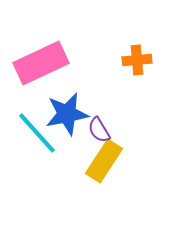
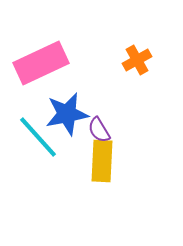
orange cross: rotated 24 degrees counterclockwise
cyan line: moved 1 px right, 4 px down
yellow rectangle: moved 2 px left; rotated 30 degrees counterclockwise
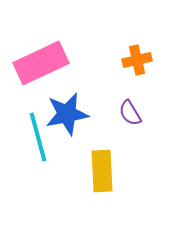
orange cross: rotated 16 degrees clockwise
purple semicircle: moved 31 px right, 17 px up
cyan line: rotated 27 degrees clockwise
yellow rectangle: moved 10 px down; rotated 6 degrees counterclockwise
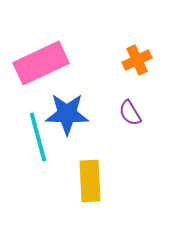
orange cross: rotated 12 degrees counterclockwise
blue star: rotated 12 degrees clockwise
yellow rectangle: moved 12 px left, 10 px down
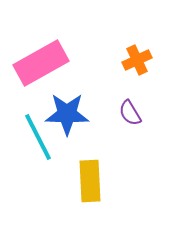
pink rectangle: rotated 4 degrees counterclockwise
cyan line: rotated 12 degrees counterclockwise
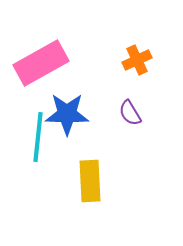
cyan line: rotated 33 degrees clockwise
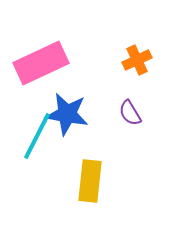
pink rectangle: rotated 4 degrees clockwise
blue star: rotated 9 degrees clockwise
cyan line: moved 1 px left, 1 px up; rotated 21 degrees clockwise
yellow rectangle: rotated 9 degrees clockwise
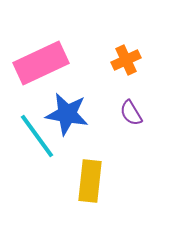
orange cross: moved 11 px left
purple semicircle: moved 1 px right
cyan line: rotated 63 degrees counterclockwise
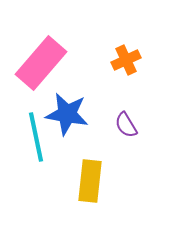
pink rectangle: rotated 24 degrees counterclockwise
purple semicircle: moved 5 px left, 12 px down
cyan line: moved 1 px left, 1 px down; rotated 24 degrees clockwise
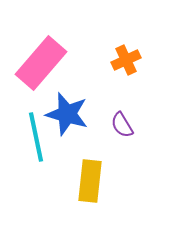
blue star: rotated 6 degrees clockwise
purple semicircle: moved 4 px left
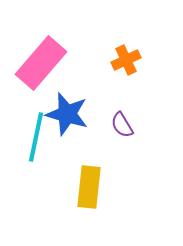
cyan line: rotated 24 degrees clockwise
yellow rectangle: moved 1 px left, 6 px down
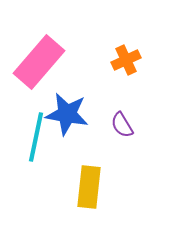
pink rectangle: moved 2 px left, 1 px up
blue star: rotated 6 degrees counterclockwise
